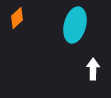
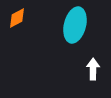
orange diamond: rotated 15 degrees clockwise
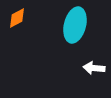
white arrow: moved 1 px right, 1 px up; rotated 85 degrees counterclockwise
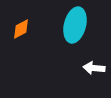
orange diamond: moved 4 px right, 11 px down
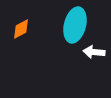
white arrow: moved 16 px up
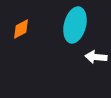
white arrow: moved 2 px right, 5 px down
